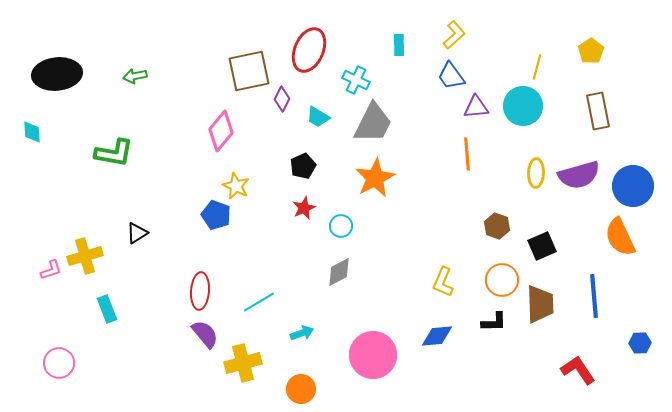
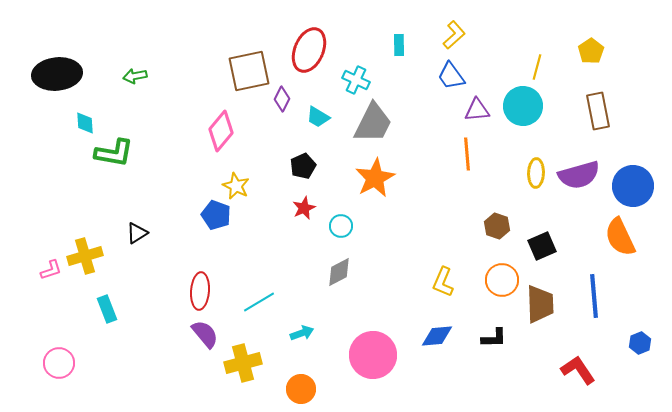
purple triangle at (476, 107): moved 1 px right, 3 px down
cyan diamond at (32, 132): moved 53 px right, 9 px up
black L-shape at (494, 322): moved 16 px down
blue hexagon at (640, 343): rotated 20 degrees counterclockwise
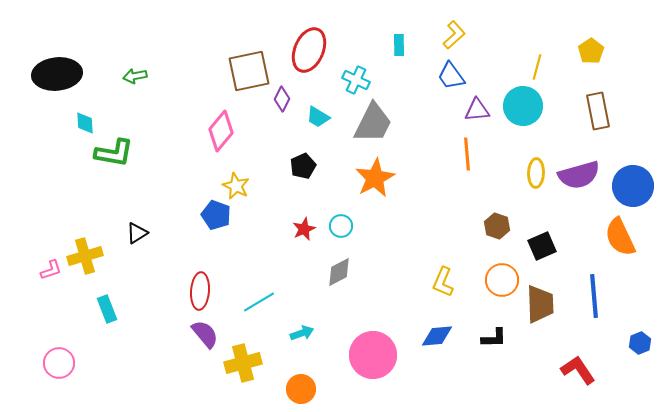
red star at (304, 208): moved 21 px down
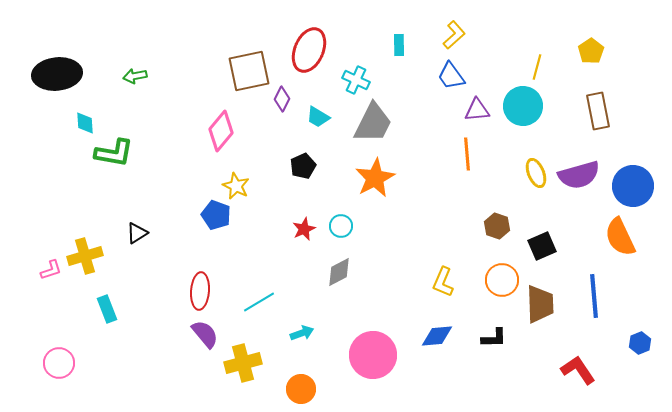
yellow ellipse at (536, 173): rotated 24 degrees counterclockwise
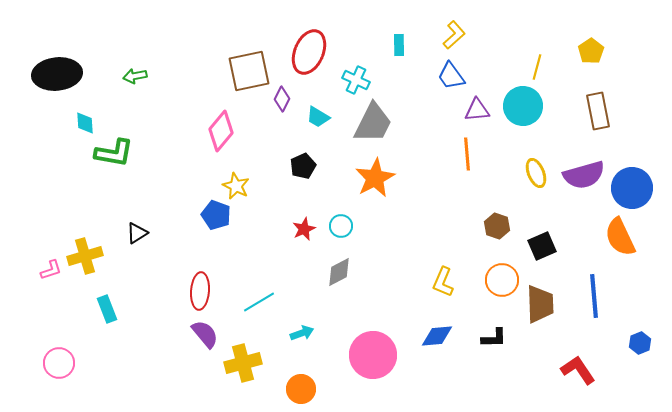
red ellipse at (309, 50): moved 2 px down
purple semicircle at (579, 175): moved 5 px right
blue circle at (633, 186): moved 1 px left, 2 px down
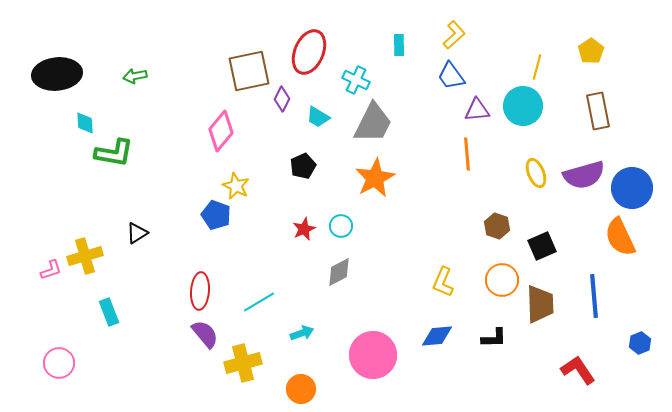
cyan rectangle at (107, 309): moved 2 px right, 3 px down
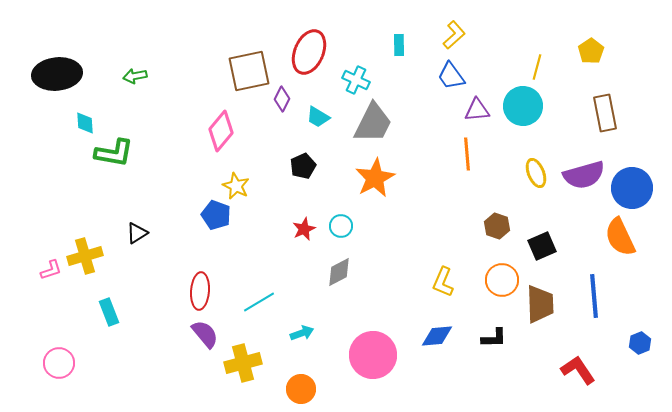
brown rectangle at (598, 111): moved 7 px right, 2 px down
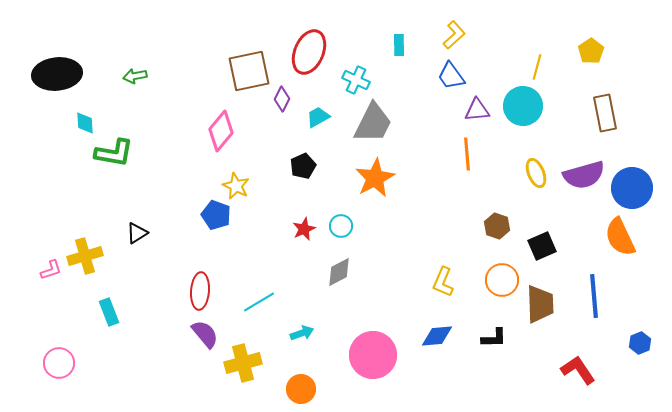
cyan trapezoid at (318, 117): rotated 120 degrees clockwise
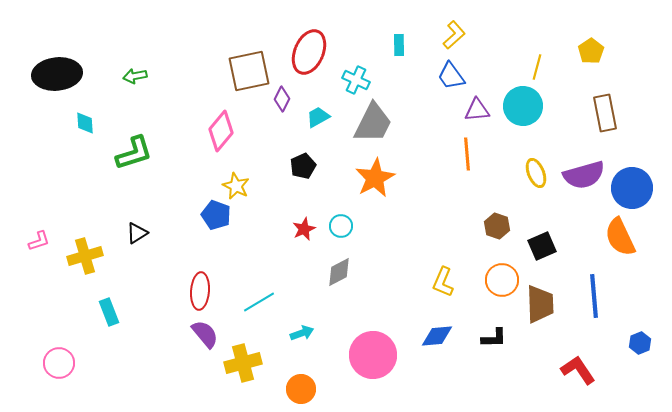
green L-shape at (114, 153): moved 20 px right; rotated 27 degrees counterclockwise
pink L-shape at (51, 270): moved 12 px left, 29 px up
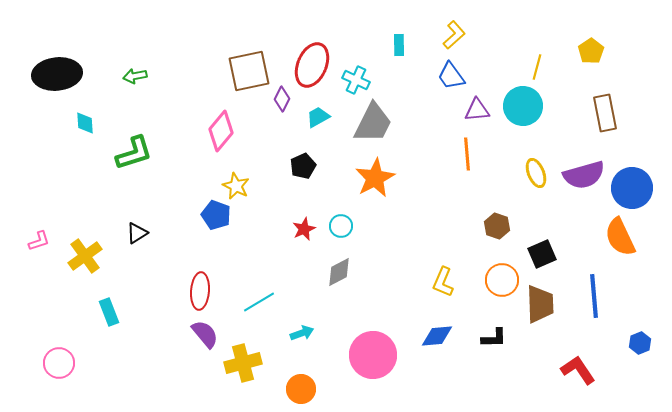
red ellipse at (309, 52): moved 3 px right, 13 px down
black square at (542, 246): moved 8 px down
yellow cross at (85, 256): rotated 20 degrees counterclockwise
